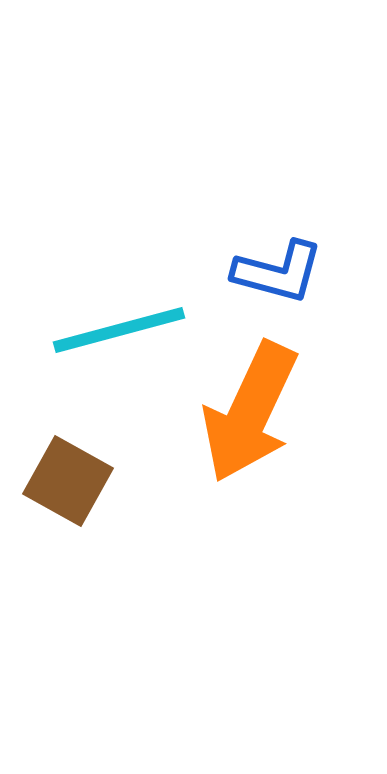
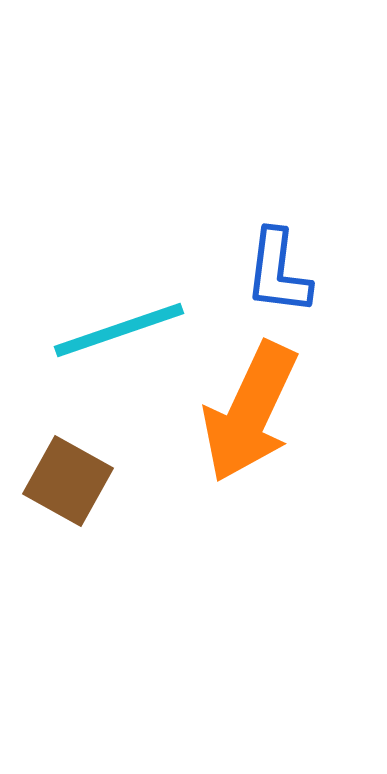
blue L-shape: rotated 82 degrees clockwise
cyan line: rotated 4 degrees counterclockwise
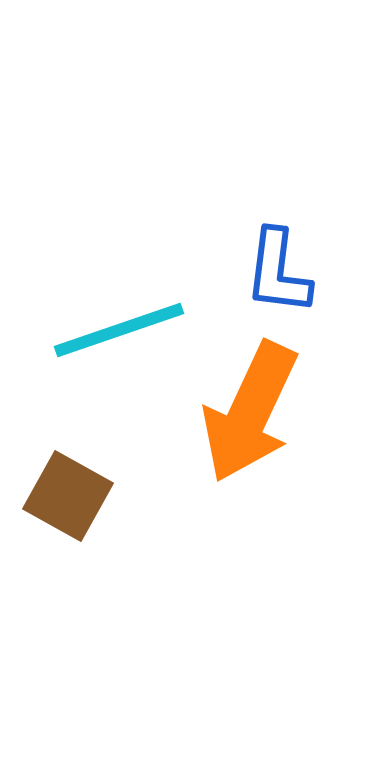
brown square: moved 15 px down
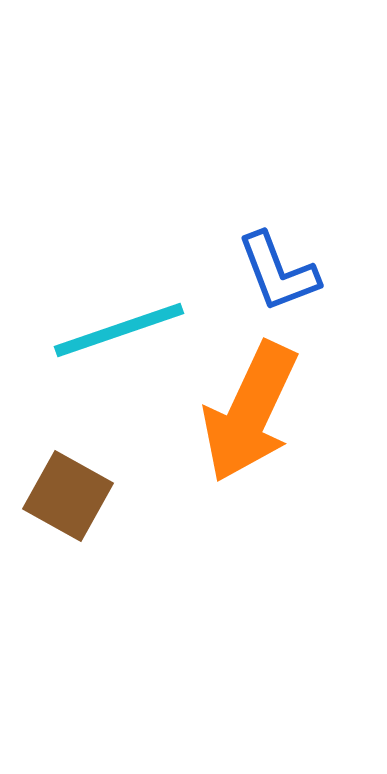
blue L-shape: rotated 28 degrees counterclockwise
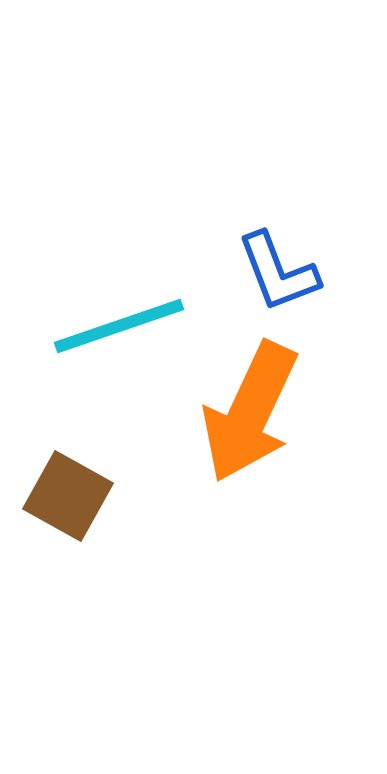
cyan line: moved 4 px up
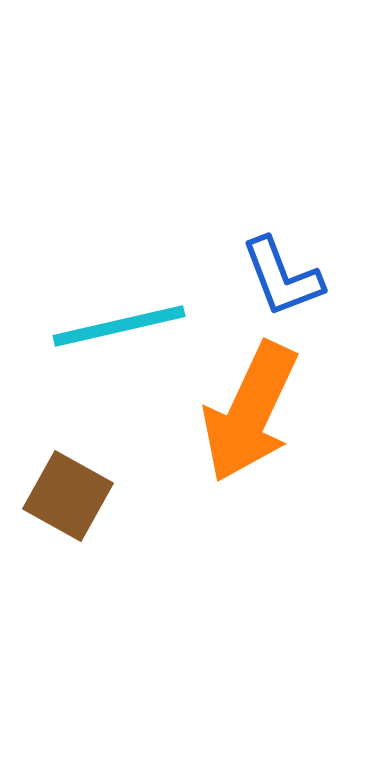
blue L-shape: moved 4 px right, 5 px down
cyan line: rotated 6 degrees clockwise
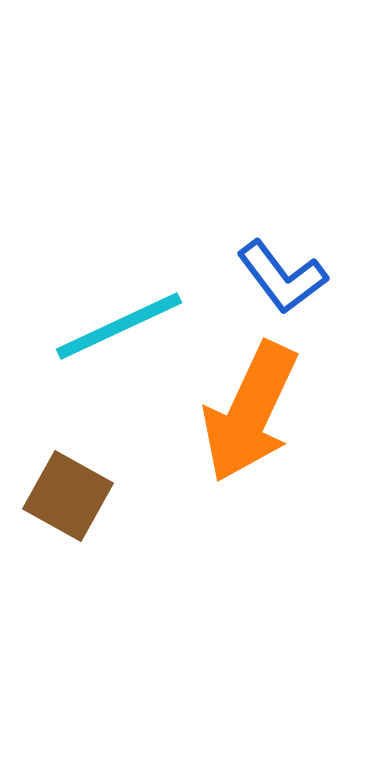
blue L-shape: rotated 16 degrees counterclockwise
cyan line: rotated 12 degrees counterclockwise
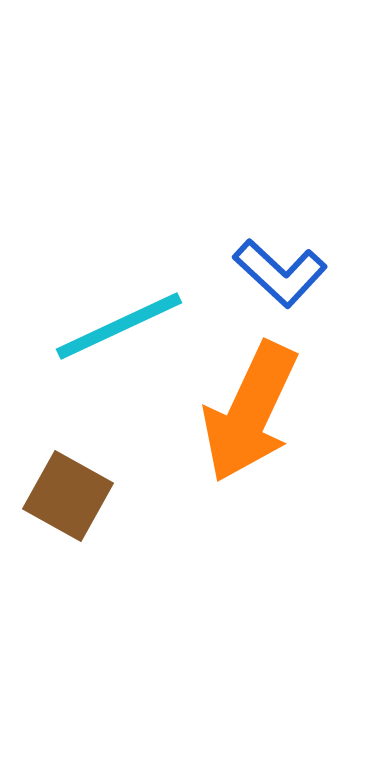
blue L-shape: moved 2 px left, 4 px up; rotated 10 degrees counterclockwise
